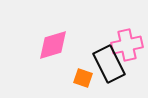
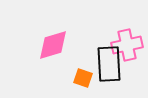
black rectangle: rotated 24 degrees clockwise
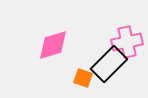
pink cross: moved 3 px up
black rectangle: rotated 48 degrees clockwise
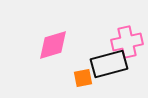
black rectangle: rotated 30 degrees clockwise
orange square: rotated 30 degrees counterclockwise
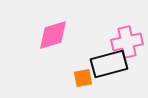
pink diamond: moved 10 px up
